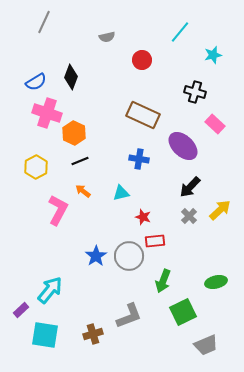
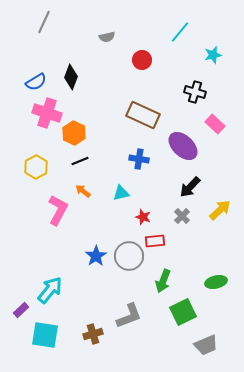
gray cross: moved 7 px left
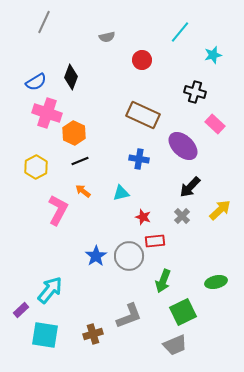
gray trapezoid: moved 31 px left
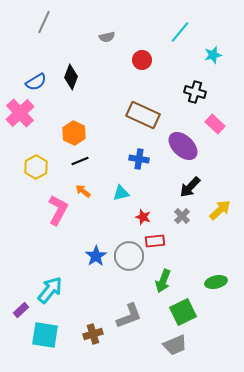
pink cross: moved 27 px left; rotated 28 degrees clockwise
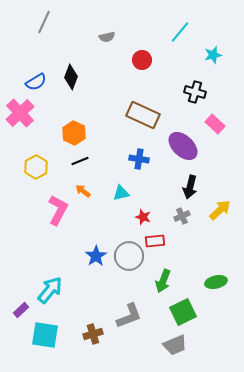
black arrow: rotated 30 degrees counterclockwise
gray cross: rotated 21 degrees clockwise
